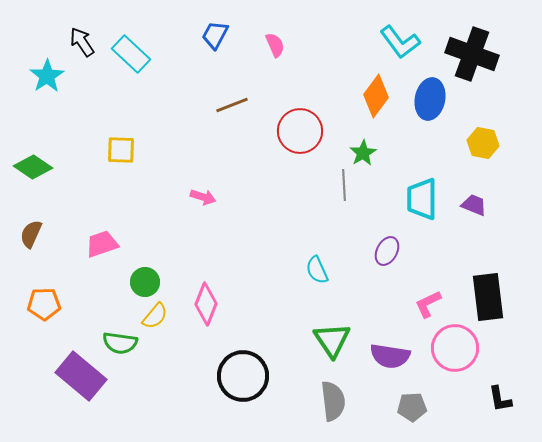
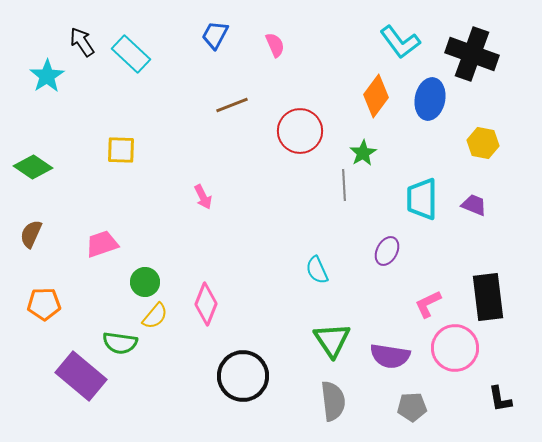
pink arrow: rotated 45 degrees clockwise
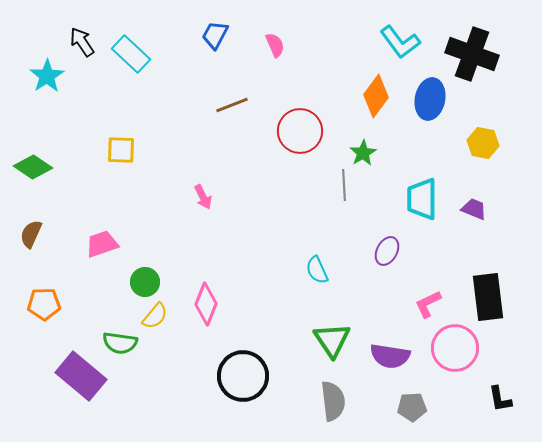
purple trapezoid: moved 4 px down
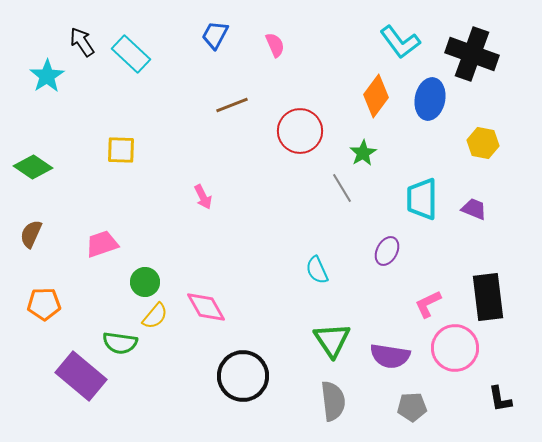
gray line: moved 2 px left, 3 px down; rotated 28 degrees counterclockwise
pink diamond: moved 3 px down; rotated 51 degrees counterclockwise
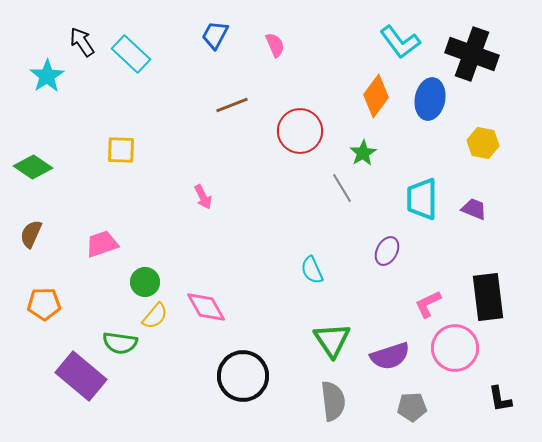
cyan semicircle: moved 5 px left
purple semicircle: rotated 27 degrees counterclockwise
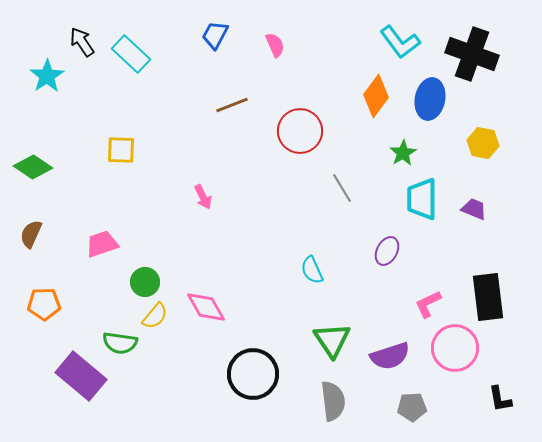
green star: moved 40 px right
black circle: moved 10 px right, 2 px up
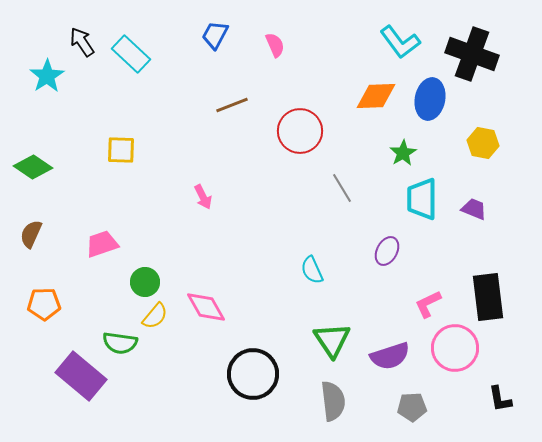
orange diamond: rotated 51 degrees clockwise
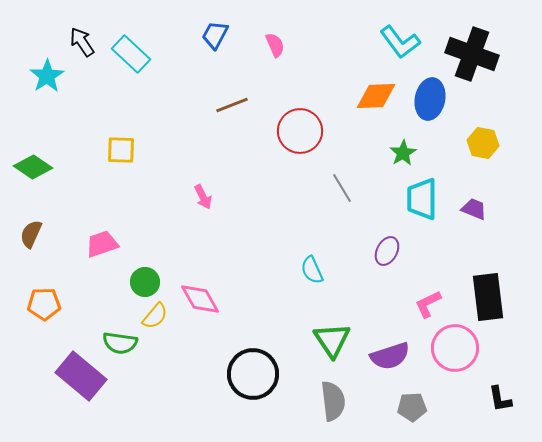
pink diamond: moved 6 px left, 8 px up
